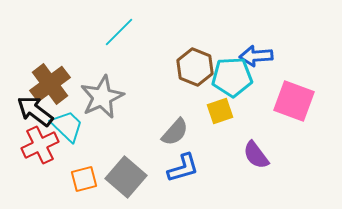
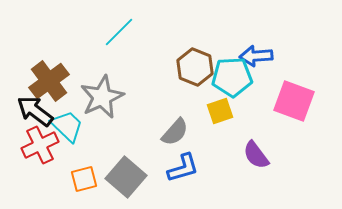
brown cross: moved 1 px left, 3 px up
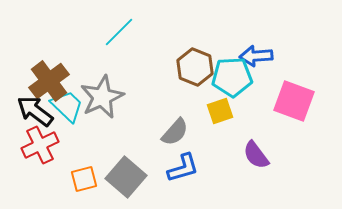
cyan trapezoid: moved 20 px up
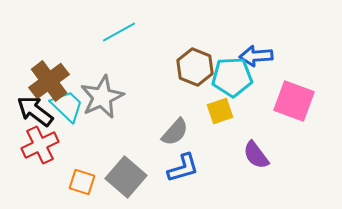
cyan line: rotated 16 degrees clockwise
orange square: moved 2 px left, 3 px down; rotated 32 degrees clockwise
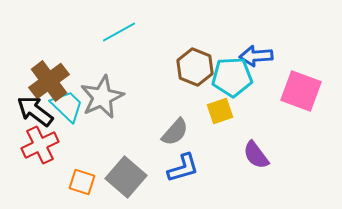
pink square: moved 7 px right, 10 px up
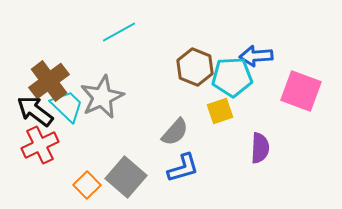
purple semicircle: moved 4 px right, 7 px up; rotated 140 degrees counterclockwise
orange square: moved 5 px right, 3 px down; rotated 28 degrees clockwise
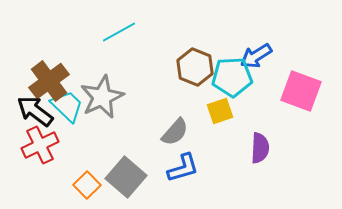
blue arrow: rotated 28 degrees counterclockwise
